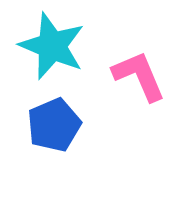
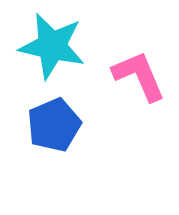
cyan star: rotated 10 degrees counterclockwise
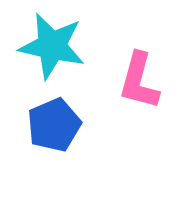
pink L-shape: moved 5 px down; rotated 142 degrees counterclockwise
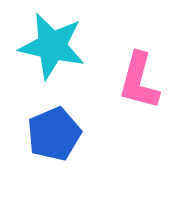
blue pentagon: moved 9 px down
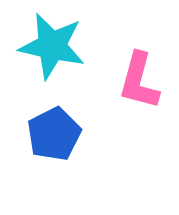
blue pentagon: rotated 4 degrees counterclockwise
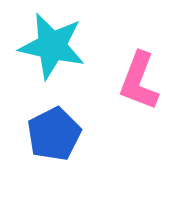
pink L-shape: rotated 6 degrees clockwise
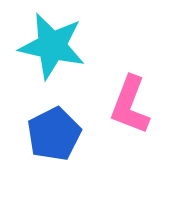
pink L-shape: moved 9 px left, 24 px down
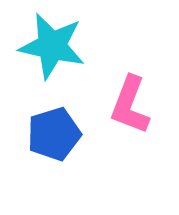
blue pentagon: rotated 10 degrees clockwise
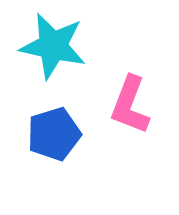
cyan star: moved 1 px right
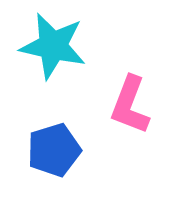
blue pentagon: moved 16 px down
